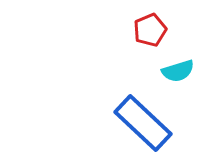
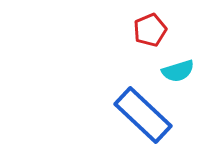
blue rectangle: moved 8 px up
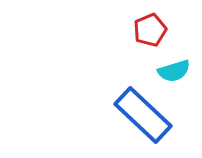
cyan semicircle: moved 4 px left
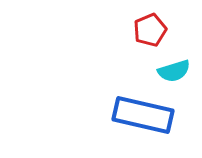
blue rectangle: rotated 30 degrees counterclockwise
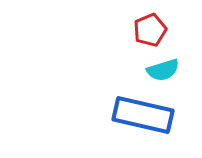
cyan semicircle: moved 11 px left, 1 px up
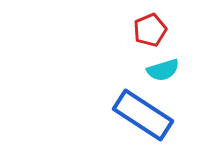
blue rectangle: rotated 20 degrees clockwise
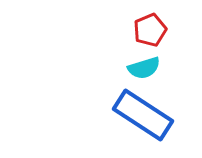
cyan semicircle: moved 19 px left, 2 px up
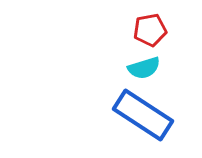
red pentagon: rotated 12 degrees clockwise
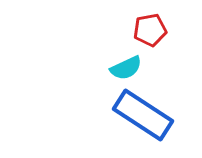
cyan semicircle: moved 18 px left; rotated 8 degrees counterclockwise
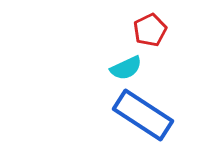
red pentagon: rotated 16 degrees counterclockwise
